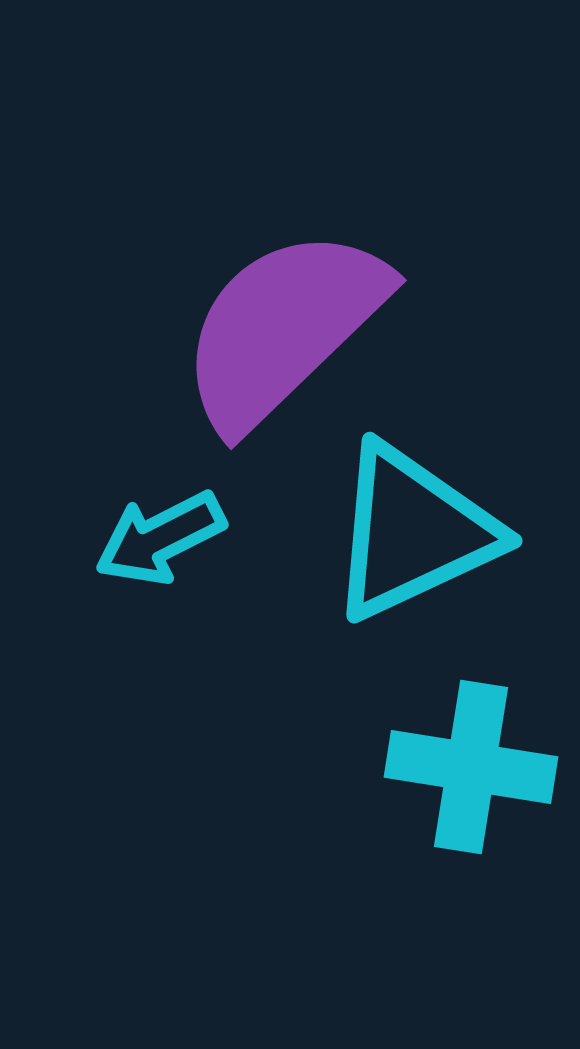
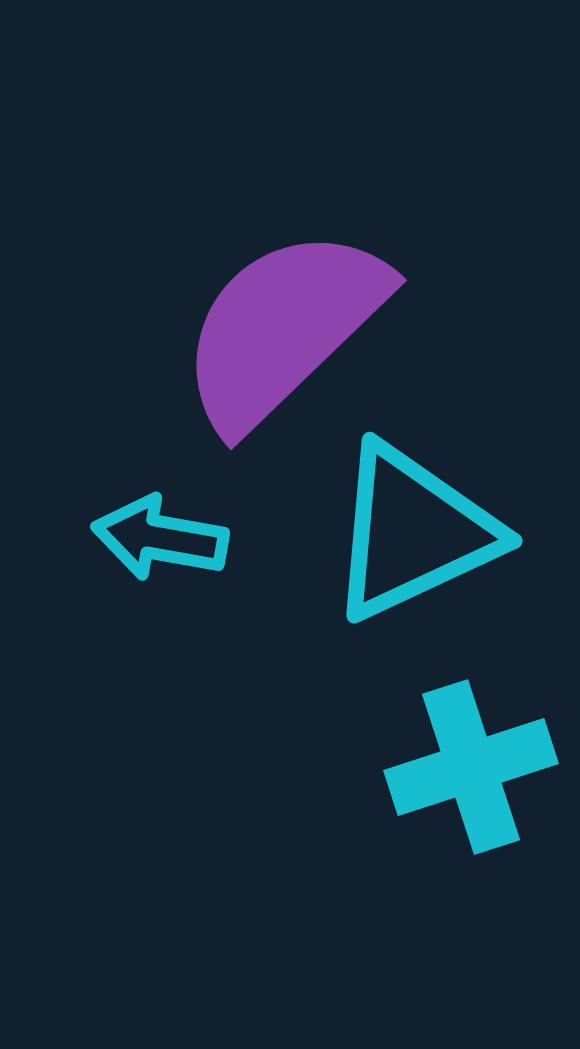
cyan arrow: rotated 37 degrees clockwise
cyan cross: rotated 27 degrees counterclockwise
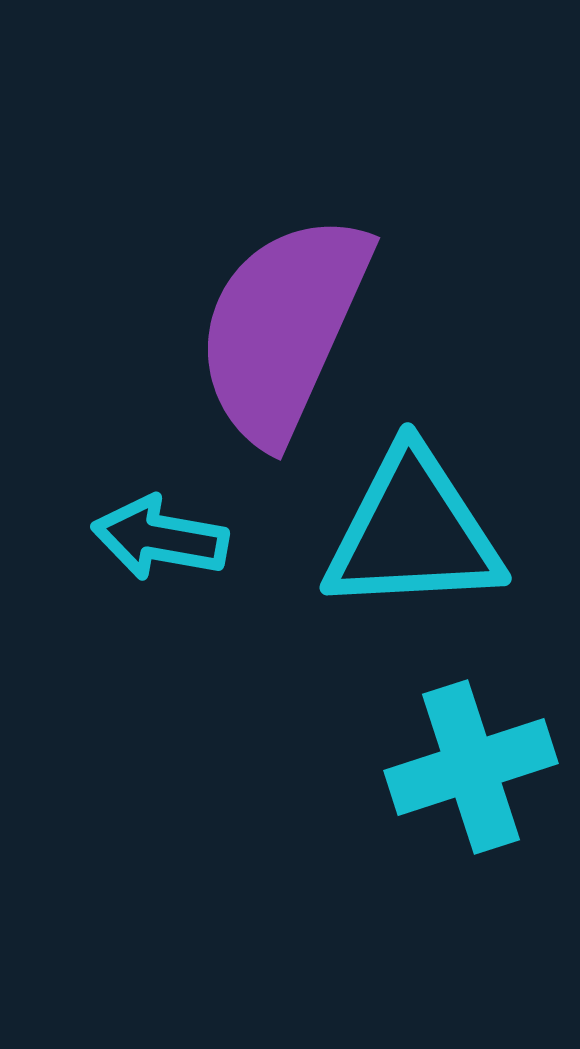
purple semicircle: rotated 22 degrees counterclockwise
cyan triangle: rotated 22 degrees clockwise
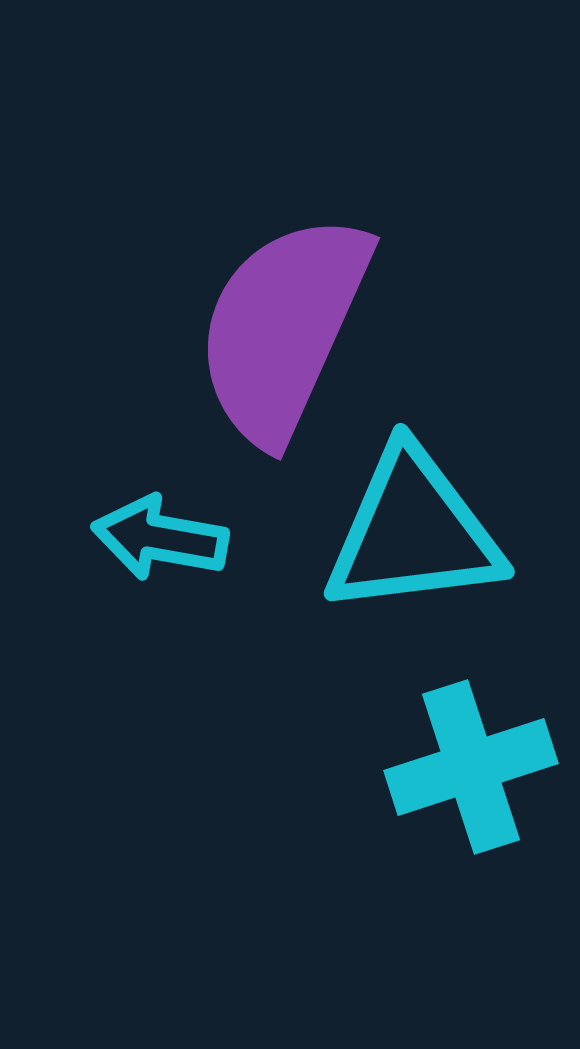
cyan triangle: rotated 4 degrees counterclockwise
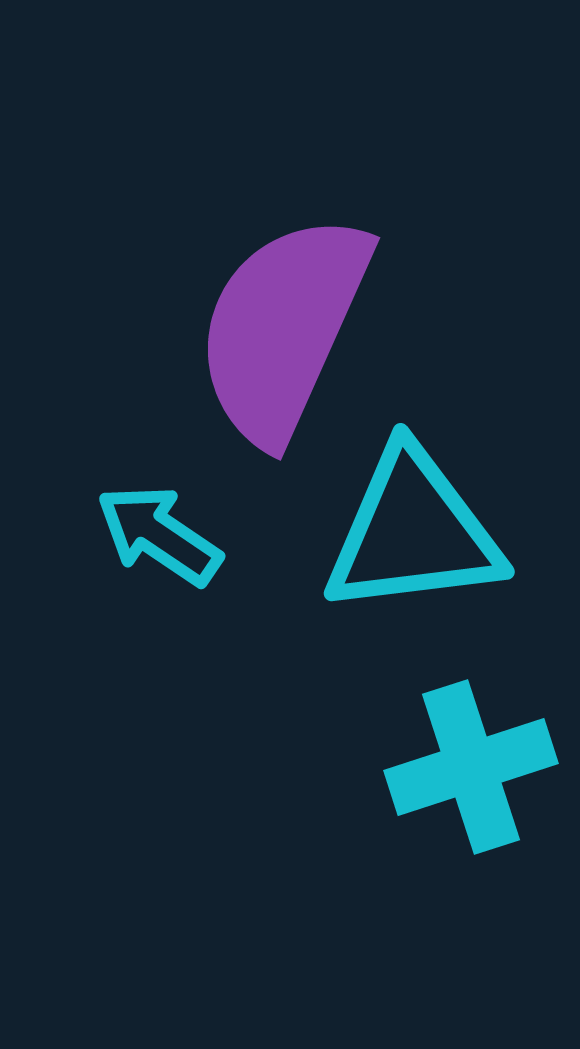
cyan arrow: moved 1 px left, 3 px up; rotated 24 degrees clockwise
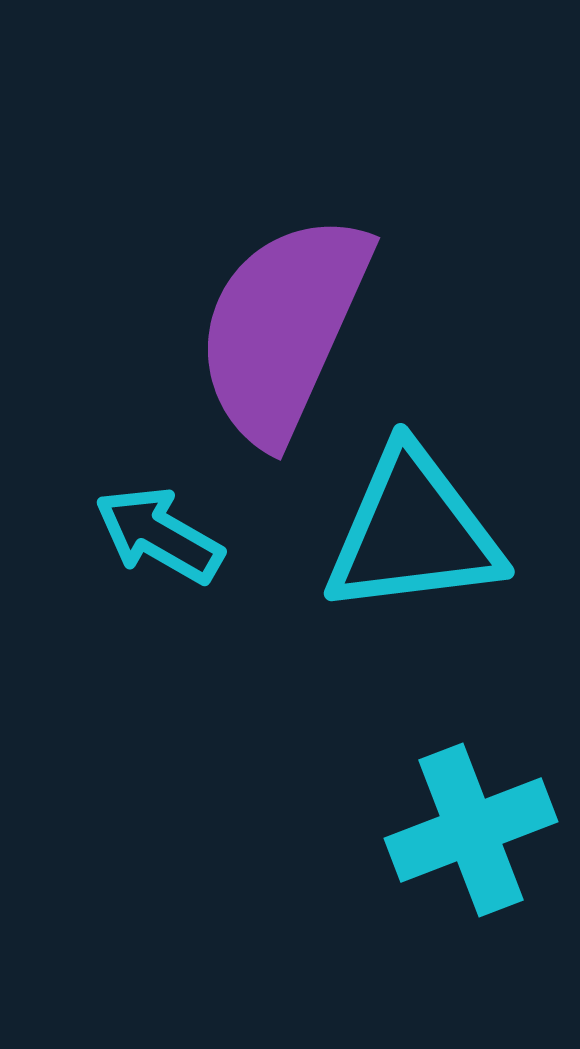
cyan arrow: rotated 4 degrees counterclockwise
cyan cross: moved 63 px down; rotated 3 degrees counterclockwise
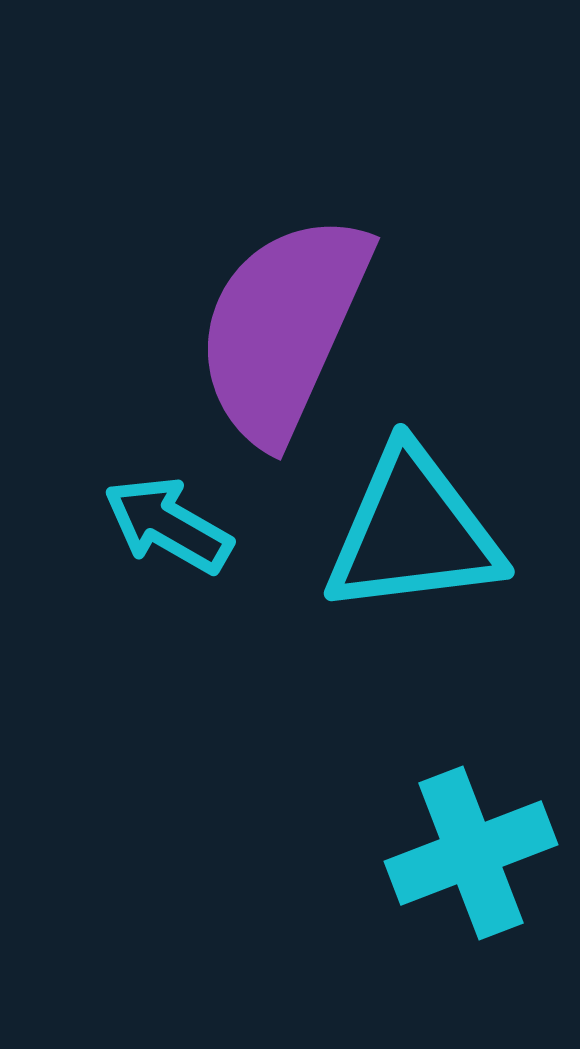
cyan arrow: moved 9 px right, 10 px up
cyan cross: moved 23 px down
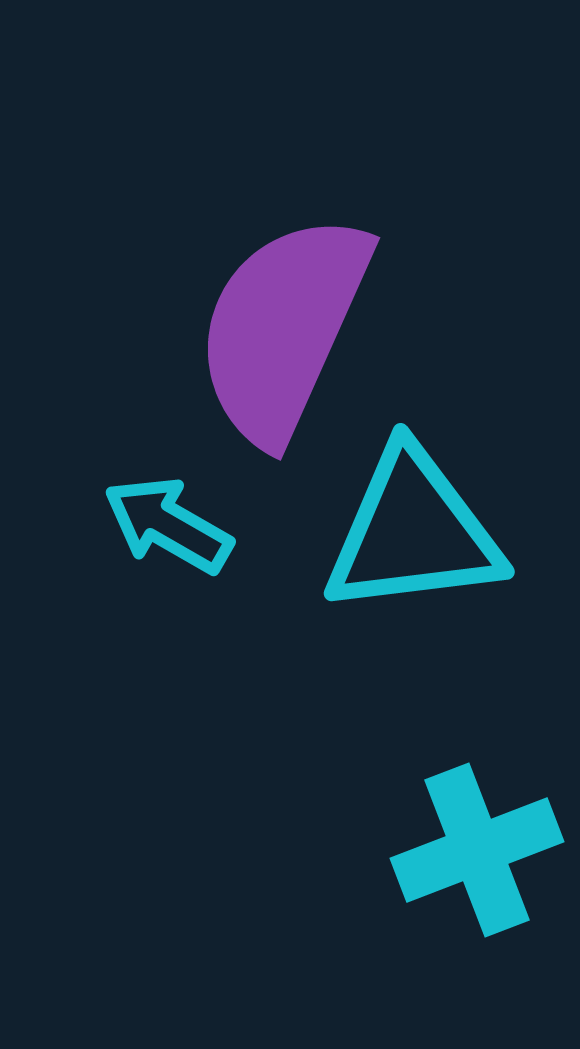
cyan cross: moved 6 px right, 3 px up
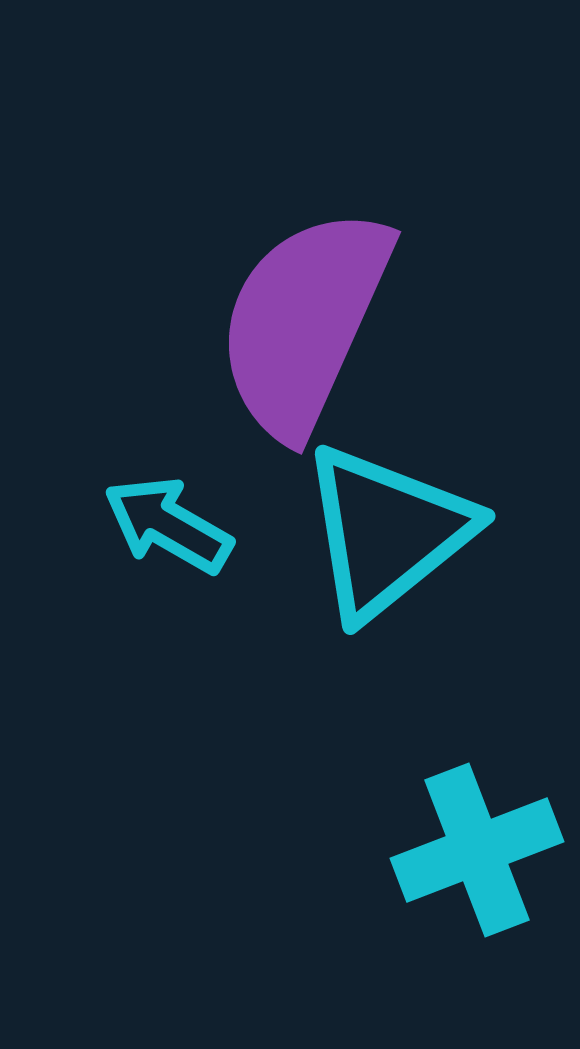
purple semicircle: moved 21 px right, 6 px up
cyan triangle: moved 26 px left; rotated 32 degrees counterclockwise
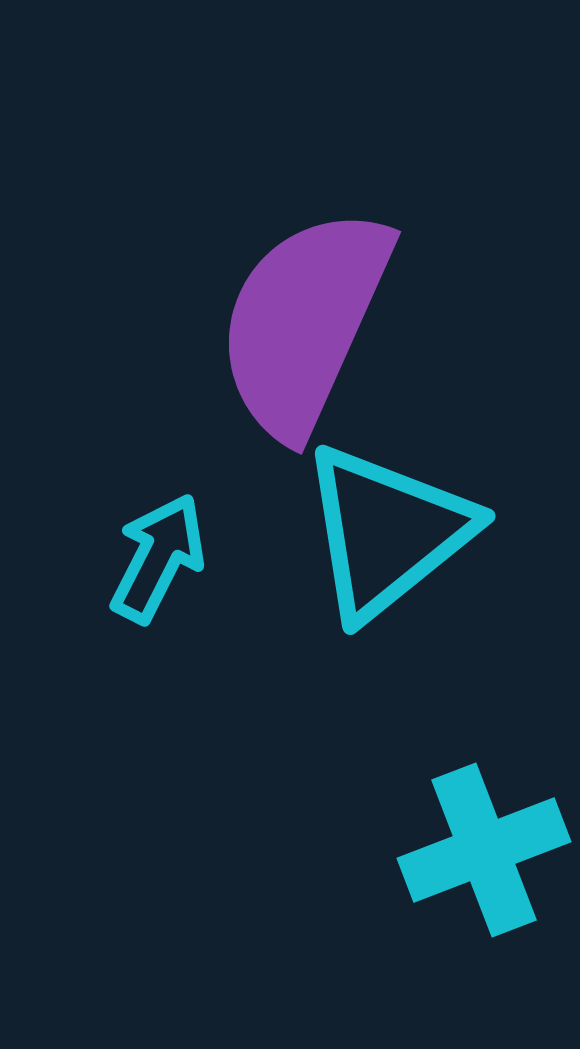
cyan arrow: moved 10 px left, 33 px down; rotated 87 degrees clockwise
cyan cross: moved 7 px right
